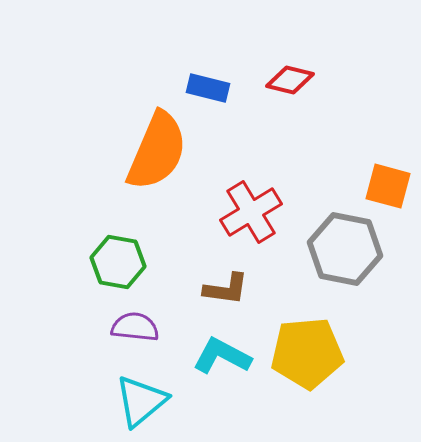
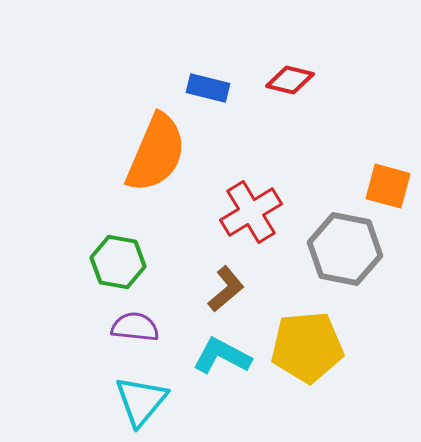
orange semicircle: moved 1 px left, 2 px down
brown L-shape: rotated 48 degrees counterclockwise
yellow pentagon: moved 6 px up
cyan triangle: rotated 10 degrees counterclockwise
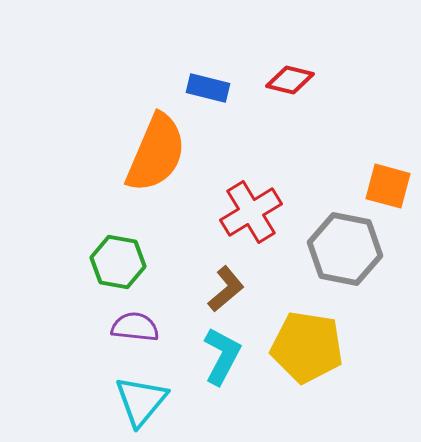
yellow pentagon: rotated 14 degrees clockwise
cyan L-shape: rotated 90 degrees clockwise
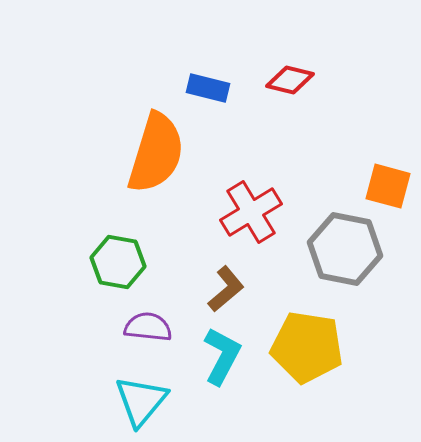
orange semicircle: rotated 6 degrees counterclockwise
purple semicircle: moved 13 px right
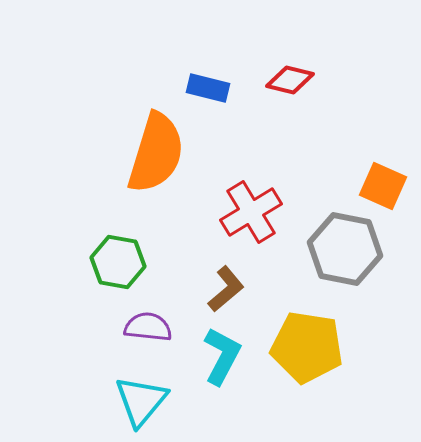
orange square: moved 5 px left; rotated 9 degrees clockwise
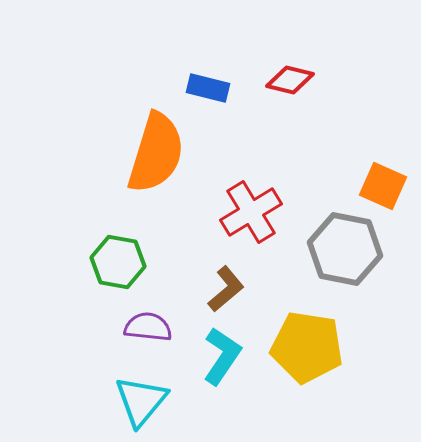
cyan L-shape: rotated 6 degrees clockwise
